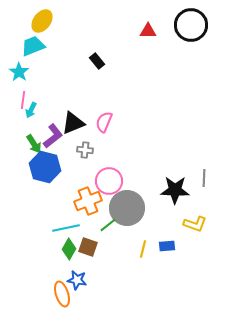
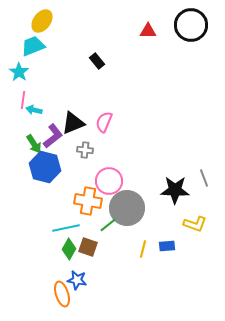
cyan arrow: moved 3 px right; rotated 77 degrees clockwise
gray line: rotated 24 degrees counterclockwise
orange cross: rotated 32 degrees clockwise
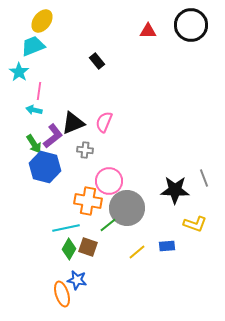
pink line: moved 16 px right, 9 px up
yellow line: moved 6 px left, 3 px down; rotated 36 degrees clockwise
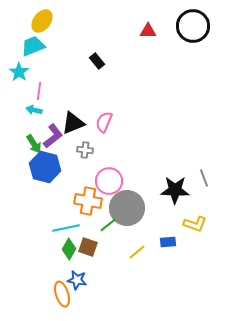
black circle: moved 2 px right, 1 px down
blue rectangle: moved 1 px right, 4 px up
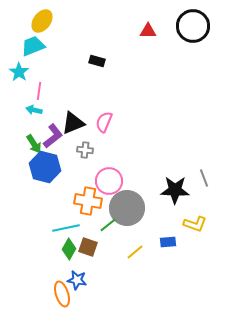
black rectangle: rotated 35 degrees counterclockwise
yellow line: moved 2 px left
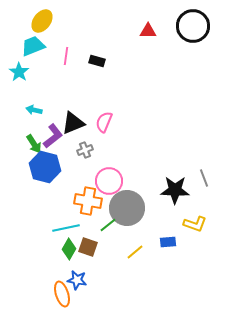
pink line: moved 27 px right, 35 px up
gray cross: rotated 28 degrees counterclockwise
